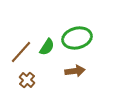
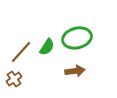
brown cross: moved 13 px left, 1 px up; rotated 14 degrees clockwise
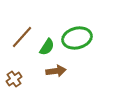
brown line: moved 1 px right, 15 px up
brown arrow: moved 19 px left
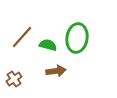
green ellipse: rotated 68 degrees counterclockwise
green semicircle: moved 1 px right, 2 px up; rotated 108 degrees counterclockwise
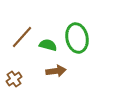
green ellipse: rotated 20 degrees counterclockwise
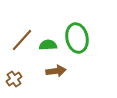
brown line: moved 3 px down
green semicircle: rotated 18 degrees counterclockwise
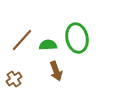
brown arrow: rotated 78 degrees clockwise
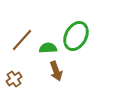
green ellipse: moved 1 px left, 2 px up; rotated 40 degrees clockwise
green semicircle: moved 3 px down
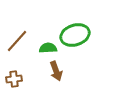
green ellipse: moved 1 px left, 1 px up; rotated 44 degrees clockwise
brown line: moved 5 px left, 1 px down
brown cross: rotated 28 degrees clockwise
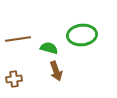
green ellipse: moved 7 px right; rotated 12 degrees clockwise
brown line: moved 1 px right, 2 px up; rotated 40 degrees clockwise
green semicircle: moved 1 px right; rotated 18 degrees clockwise
